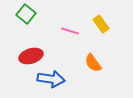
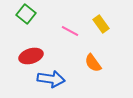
pink line: rotated 12 degrees clockwise
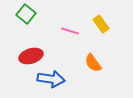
pink line: rotated 12 degrees counterclockwise
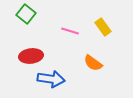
yellow rectangle: moved 2 px right, 3 px down
red ellipse: rotated 10 degrees clockwise
orange semicircle: rotated 18 degrees counterclockwise
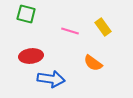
green square: rotated 24 degrees counterclockwise
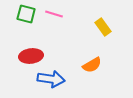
pink line: moved 16 px left, 17 px up
orange semicircle: moved 1 px left, 2 px down; rotated 66 degrees counterclockwise
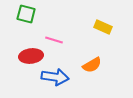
pink line: moved 26 px down
yellow rectangle: rotated 30 degrees counterclockwise
blue arrow: moved 4 px right, 2 px up
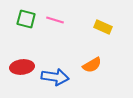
green square: moved 5 px down
pink line: moved 1 px right, 20 px up
red ellipse: moved 9 px left, 11 px down
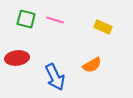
red ellipse: moved 5 px left, 9 px up
blue arrow: rotated 56 degrees clockwise
